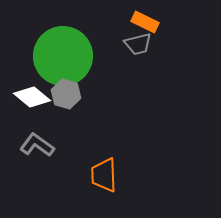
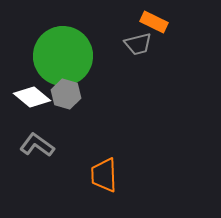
orange rectangle: moved 9 px right
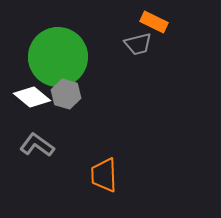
green circle: moved 5 px left, 1 px down
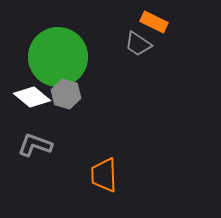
gray trapezoid: rotated 48 degrees clockwise
gray L-shape: moved 2 px left; rotated 16 degrees counterclockwise
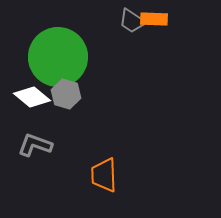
orange rectangle: moved 3 px up; rotated 24 degrees counterclockwise
gray trapezoid: moved 6 px left, 23 px up
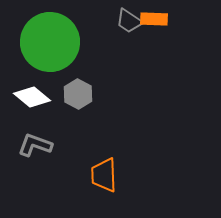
gray trapezoid: moved 3 px left
green circle: moved 8 px left, 15 px up
gray hexagon: moved 12 px right; rotated 12 degrees clockwise
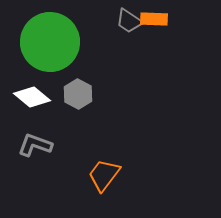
orange trapezoid: rotated 39 degrees clockwise
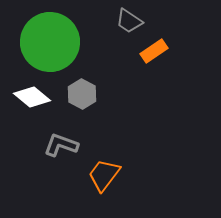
orange rectangle: moved 32 px down; rotated 36 degrees counterclockwise
gray hexagon: moved 4 px right
gray L-shape: moved 26 px right
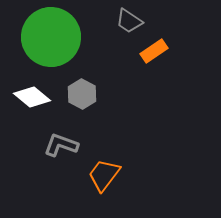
green circle: moved 1 px right, 5 px up
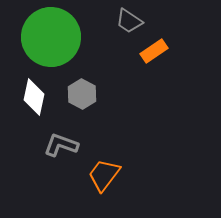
white diamond: moved 2 px right; rotated 63 degrees clockwise
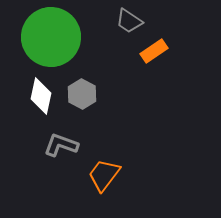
white diamond: moved 7 px right, 1 px up
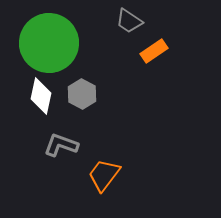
green circle: moved 2 px left, 6 px down
